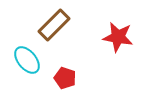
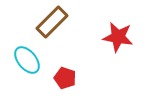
brown rectangle: moved 2 px left, 3 px up
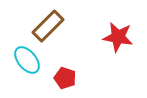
brown rectangle: moved 4 px left, 4 px down
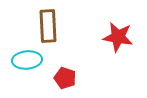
brown rectangle: rotated 48 degrees counterclockwise
cyan ellipse: rotated 56 degrees counterclockwise
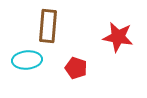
brown rectangle: rotated 8 degrees clockwise
red pentagon: moved 11 px right, 10 px up
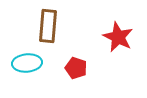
red star: rotated 16 degrees clockwise
cyan ellipse: moved 3 px down
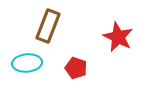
brown rectangle: rotated 16 degrees clockwise
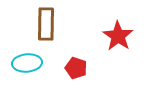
brown rectangle: moved 2 px left, 2 px up; rotated 20 degrees counterclockwise
red star: moved 1 px up; rotated 8 degrees clockwise
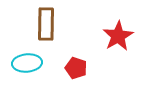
red star: rotated 8 degrees clockwise
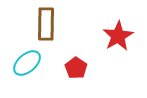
cyan ellipse: rotated 36 degrees counterclockwise
red pentagon: rotated 15 degrees clockwise
